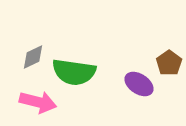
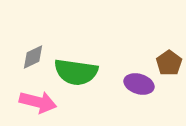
green semicircle: moved 2 px right
purple ellipse: rotated 16 degrees counterclockwise
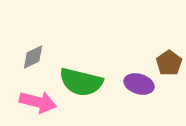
green semicircle: moved 5 px right, 10 px down; rotated 6 degrees clockwise
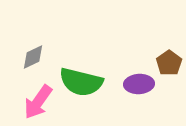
purple ellipse: rotated 20 degrees counterclockwise
pink arrow: rotated 111 degrees clockwise
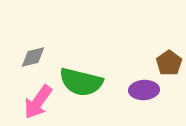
gray diamond: rotated 12 degrees clockwise
purple ellipse: moved 5 px right, 6 px down
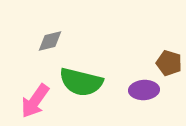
gray diamond: moved 17 px right, 16 px up
brown pentagon: rotated 20 degrees counterclockwise
pink arrow: moved 3 px left, 1 px up
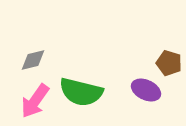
gray diamond: moved 17 px left, 19 px down
green semicircle: moved 10 px down
purple ellipse: moved 2 px right; rotated 28 degrees clockwise
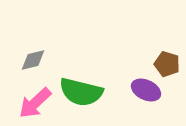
brown pentagon: moved 2 px left, 1 px down
pink arrow: moved 2 px down; rotated 12 degrees clockwise
